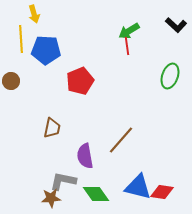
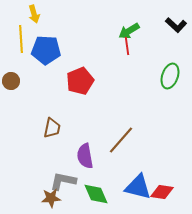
green diamond: rotated 12 degrees clockwise
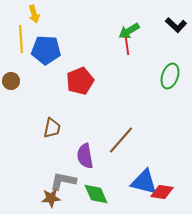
blue triangle: moved 6 px right, 5 px up
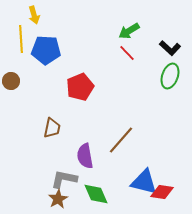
yellow arrow: moved 1 px down
black L-shape: moved 6 px left, 23 px down
red line: moved 7 px down; rotated 36 degrees counterclockwise
red pentagon: moved 6 px down
gray L-shape: moved 1 px right, 2 px up
brown star: moved 7 px right, 1 px down; rotated 24 degrees counterclockwise
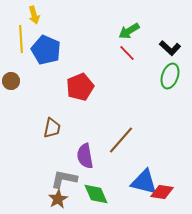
blue pentagon: rotated 20 degrees clockwise
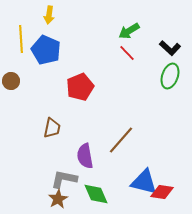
yellow arrow: moved 15 px right; rotated 24 degrees clockwise
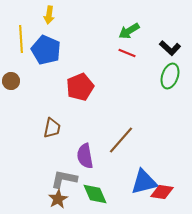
red line: rotated 24 degrees counterclockwise
blue triangle: rotated 28 degrees counterclockwise
green diamond: moved 1 px left
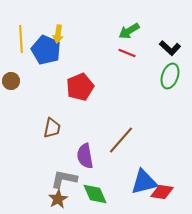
yellow arrow: moved 9 px right, 19 px down
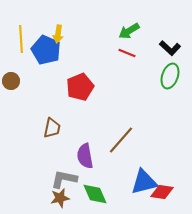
brown star: moved 2 px right, 1 px up; rotated 18 degrees clockwise
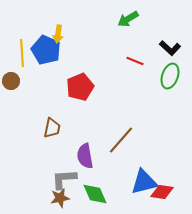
green arrow: moved 1 px left, 12 px up
yellow line: moved 1 px right, 14 px down
red line: moved 8 px right, 8 px down
gray L-shape: rotated 16 degrees counterclockwise
